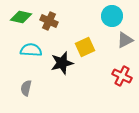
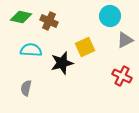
cyan circle: moved 2 px left
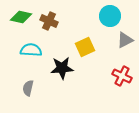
black star: moved 5 px down; rotated 10 degrees clockwise
gray semicircle: moved 2 px right
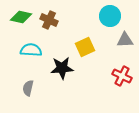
brown cross: moved 1 px up
gray triangle: rotated 24 degrees clockwise
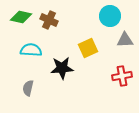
yellow square: moved 3 px right, 1 px down
red cross: rotated 36 degrees counterclockwise
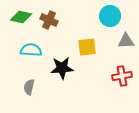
gray triangle: moved 1 px right, 1 px down
yellow square: moved 1 px left, 1 px up; rotated 18 degrees clockwise
gray semicircle: moved 1 px right, 1 px up
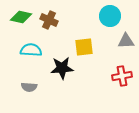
yellow square: moved 3 px left
gray semicircle: rotated 98 degrees counterclockwise
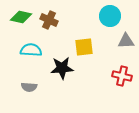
red cross: rotated 24 degrees clockwise
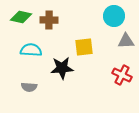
cyan circle: moved 4 px right
brown cross: rotated 24 degrees counterclockwise
red cross: moved 1 px up; rotated 12 degrees clockwise
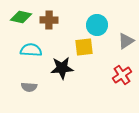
cyan circle: moved 17 px left, 9 px down
gray triangle: rotated 30 degrees counterclockwise
red cross: rotated 30 degrees clockwise
